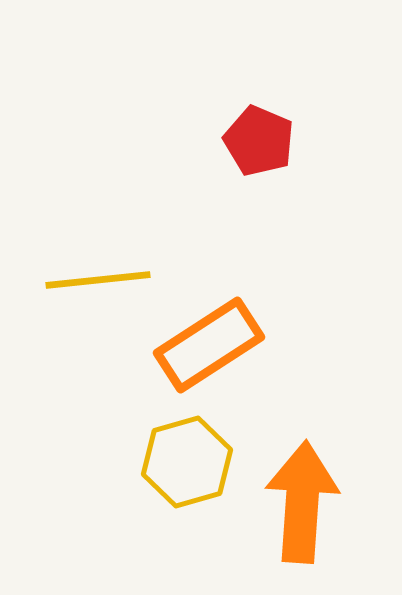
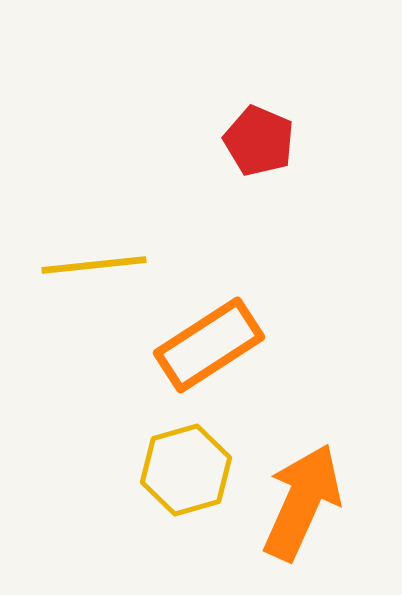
yellow line: moved 4 px left, 15 px up
yellow hexagon: moved 1 px left, 8 px down
orange arrow: rotated 20 degrees clockwise
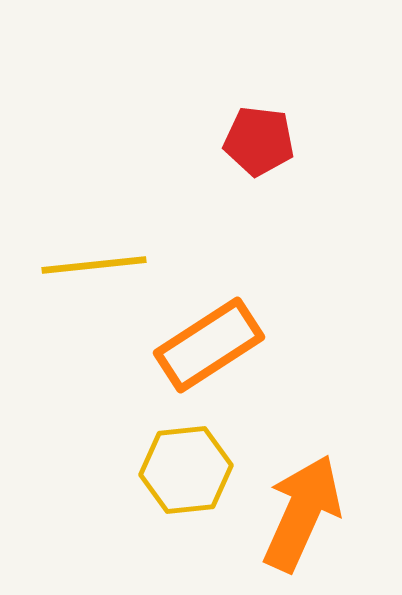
red pentagon: rotated 16 degrees counterclockwise
yellow hexagon: rotated 10 degrees clockwise
orange arrow: moved 11 px down
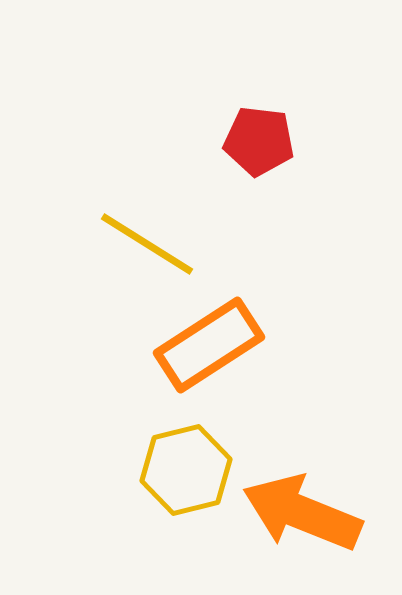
yellow line: moved 53 px right, 21 px up; rotated 38 degrees clockwise
yellow hexagon: rotated 8 degrees counterclockwise
orange arrow: rotated 92 degrees counterclockwise
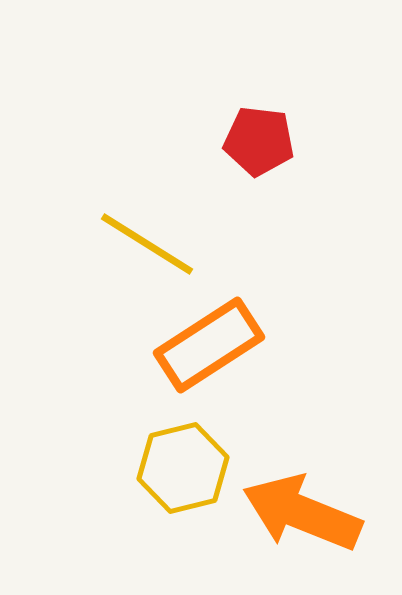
yellow hexagon: moved 3 px left, 2 px up
